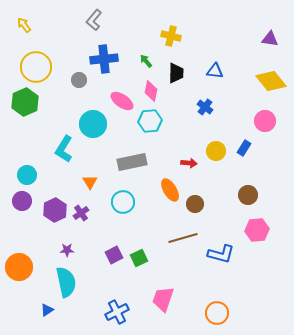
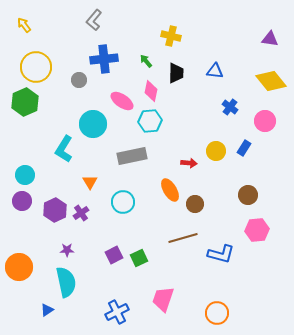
blue cross at (205, 107): moved 25 px right
gray rectangle at (132, 162): moved 6 px up
cyan circle at (27, 175): moved 2 px left
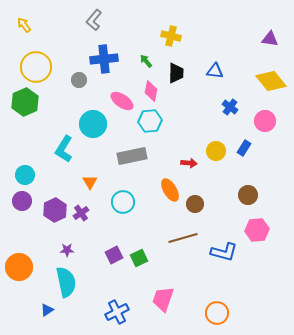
blue L-shape at (221, 254): moved 3 px right, 2 px up
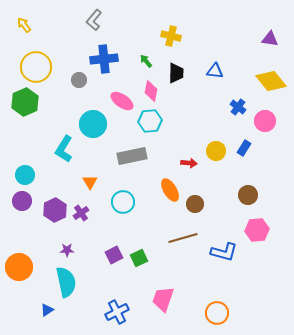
blue cross at (230, 107): moved 8 px right
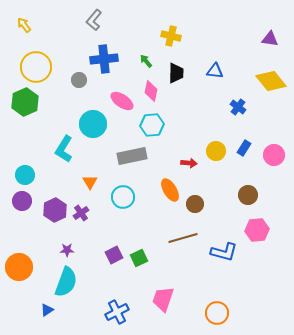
cyan hexagon at (150, 121): moved 2 px right, 4 px down
pink circle at (265, 121): moved 9 px right, 34 px down
cyan circle at (123, 202): moved 5 px up
cyan semicircle at (66, 282): rotated 32 degrees clockwise
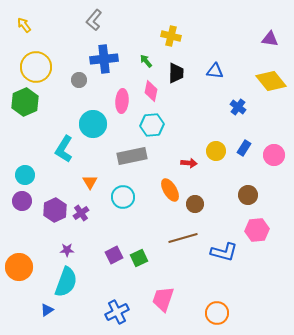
pink ellipse at (122, 101): rotated 60 degrees clockwise
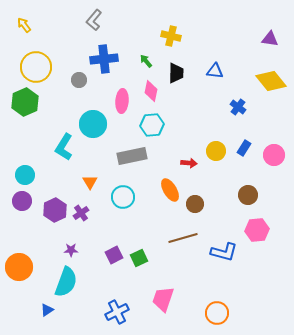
cyan L-shape at (64, 149): moved 2 px up
purple star at (67, 250): moved 4 px right
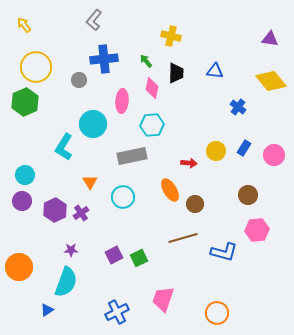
pink diamond at (151, 91): moved 1 px right, 3 px up
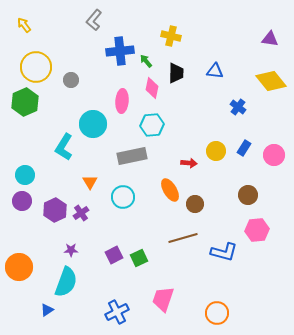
blue cross at (104, 59): moved 16 px right, 8 px up
gray circle at (79, 80): moved 8 px left
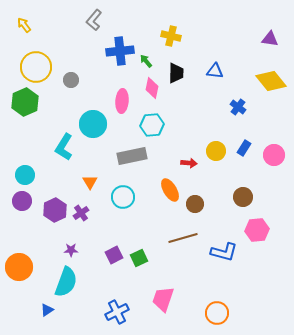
brown circle at (248, 195): moved 5 px left, 2 px down
